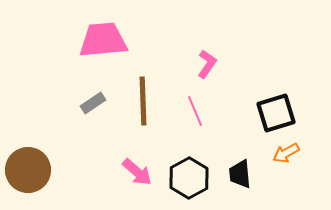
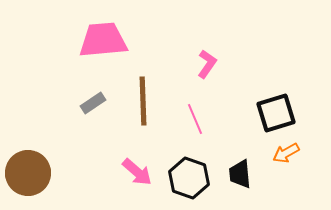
pink line: moved 8 px down
brown circle: moved 3 px down
black hexagon: rotated 12 degrees counterclockwise
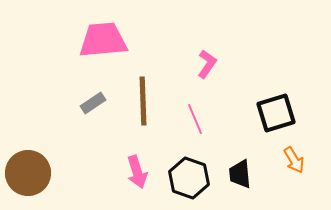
orange arrow: moved 8 px right, 7 px down; rotated 92 degrees counterclockwise
pink arrow: rotated 32 degrees clockwise
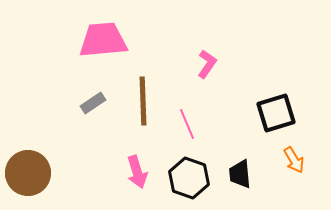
pink line: moved 8 px left, 5 px down
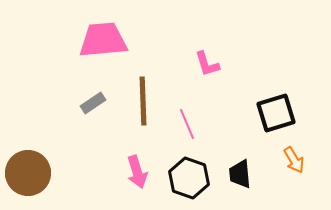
pink L-shape: rotated 128 degrees clockwise
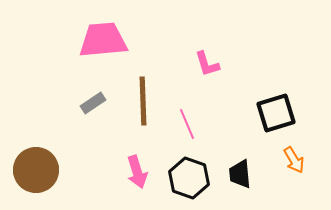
brown circle: moved 8 px right, 3 px up
